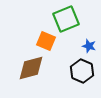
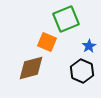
orange square: moved 1 px right, 1 px down
blue star: rotated 24 degrees clockwise
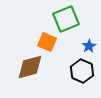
brown diamond: moved 1 px left, 1 px up
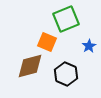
brown diamond: moved 1 px up
black hexagon: moved 16 px left, 3 px down
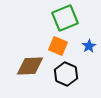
green square: moved 1 px left, 1 px up
orange square: moved 11 px right, 4 px down
brown diamond: rotated 12 degrees clockwise
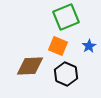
green square: moved 1 px right, 1 px up
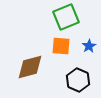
orange square: moved 3 px right; rotated 18 degrees counterclockwise
brown diamond: moved 1 px down; rotated 12 degrees counterclockwise
black hexagon: moved 12 px right, 6 px down
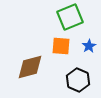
green square: moved 4 px right
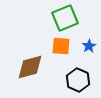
green square: moved 5 px left, 1 px down
